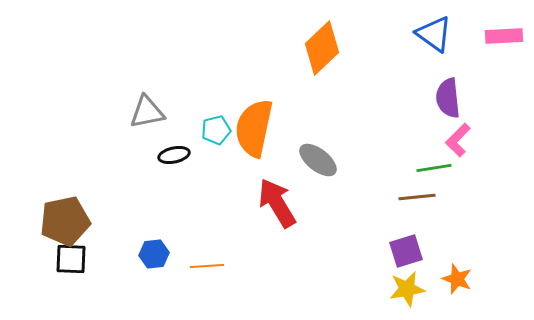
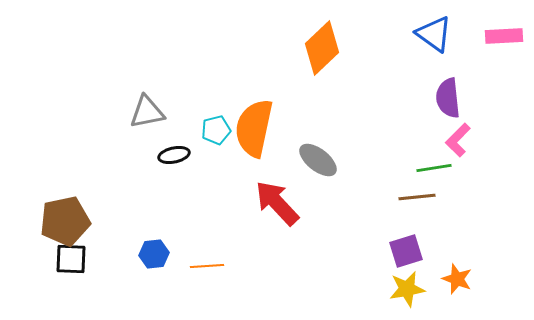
red arrow: rotated 12 degrees counterclockwise
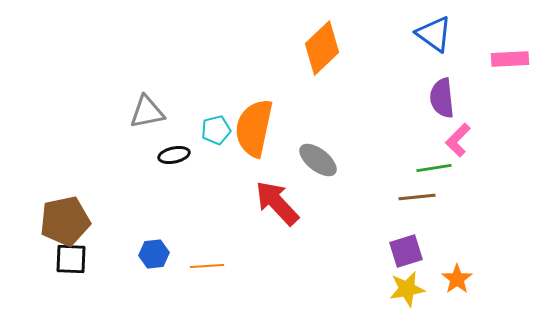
pink rectangle: moved 6 px right, 23 px down
purple semicircle: moved 6 px left
orange star: rotated 16 degrees clockwise
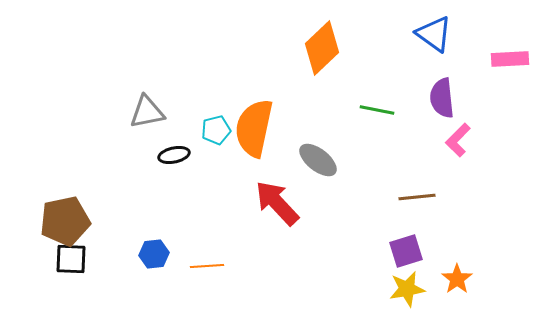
green line: moved 57 px left, 58 px up; rotated 20 degrees clockwise
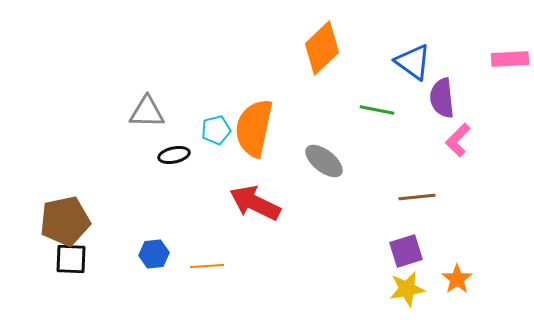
blue triangle: moved 21 px left, 28 px down
gray triangle: rotated 12 degrees clockwise
gray ellipse: moved 6 px right, 1 px down
red arrow: moved 22 px left; rotated 21 degrees counterclockwise
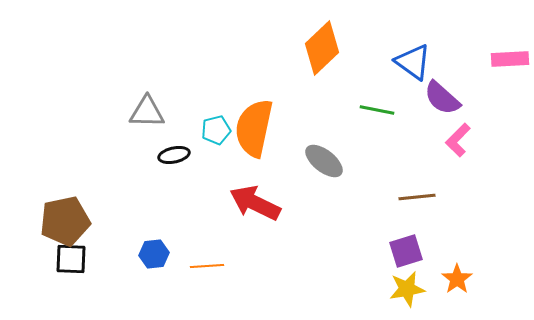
purple semicircle: rotated 42 degrees counterclockwise
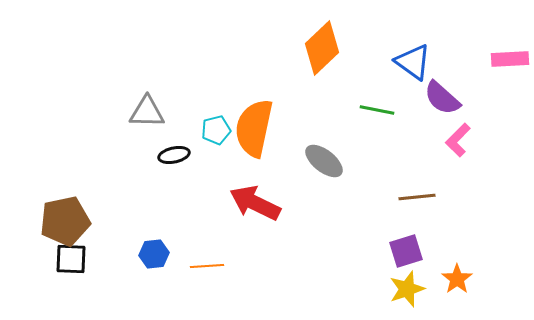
yellow star: rotated 9 degrees counterclockwise
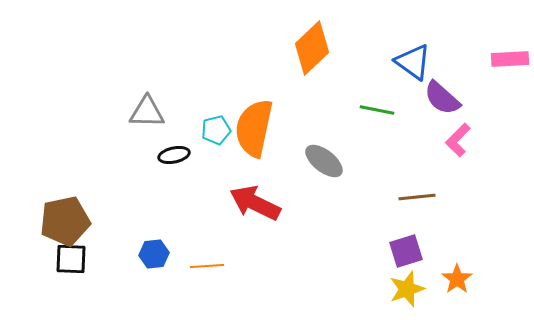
orange diamond: moved 10 px left
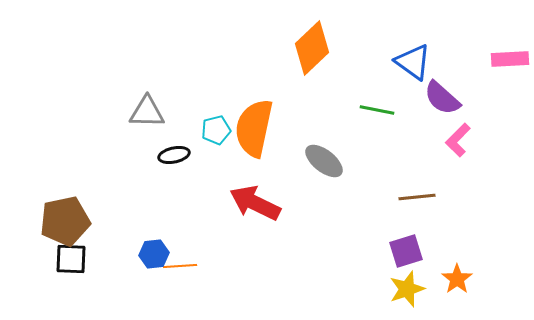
orange line: moved 27 px left
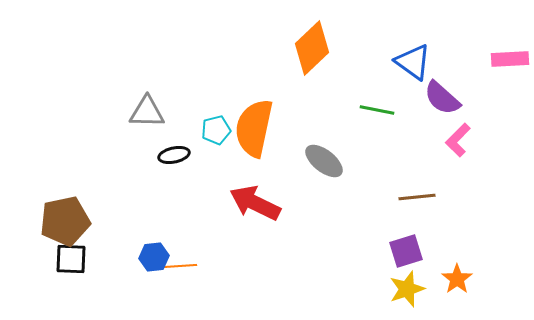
blue hexagon: moved 3 px down
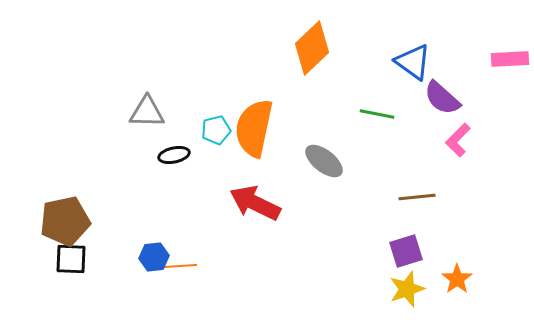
green line: moved 4 px down
